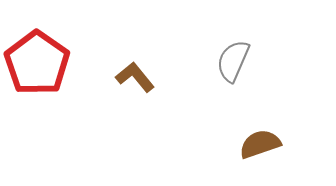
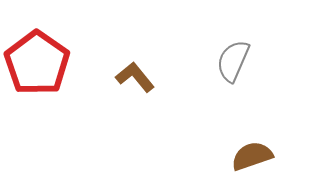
brown semicircle: moved 8 px left, 12 px down
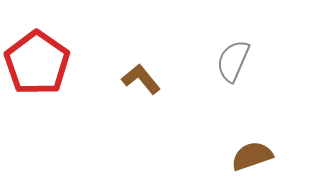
brown L-shape: moved 6 px right, 2 px down
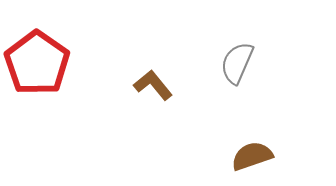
gray semicircle: moved 4 px right, 2 px down
brown L-shape: moved 12 px right, 6 px down
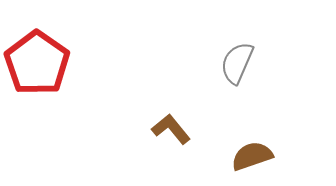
brown L-shape: moved 18 px right, 44 px down
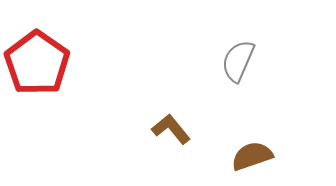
gray semicircle: moved 1 px right, 2 px up
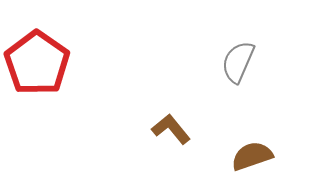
gray semicircle: moved 1 px down
